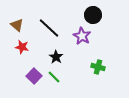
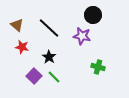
purple star: rotated 18 degrees counterclockwise
black star: moved 7 px left
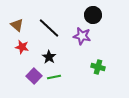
green line: rotated 56 degrees counterclockwise
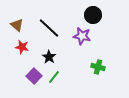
green line: rotated 40 degrees counterclockwise
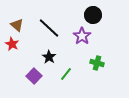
purple star: rotated 24 degrees clockwise
red star: moved 10 px left, 3 px up; rotated 16 degrees clockwise
green cross: moved 1 px left, 4 px up
green line: moved 12 px right, 3 px up
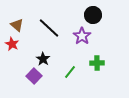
black star: moved 6 px left, 2 px down
green cross: rotated 16 degrees counterclockwise
green line: moved 4 px right, 2 px up
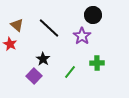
red star: moved 2 px left
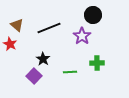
black line: rotated 65 degrees counterclockwise
green line: rotated 48 degrees clockwise
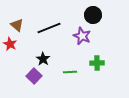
purple star: rotated 12 degrees counterclockwise
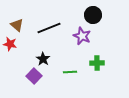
red star: rotated 16 degrees counterclockwise
